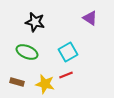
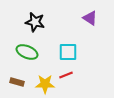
cyan square: rotated 30 degrees clockwise
yellow star: rotated 12 degrees counterclockwise
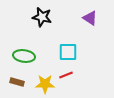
black star: moved 7 px right, 5 px up
green ellipse: moved 3 px left, 4 px down; rotated 15 degrees counterclockwise
